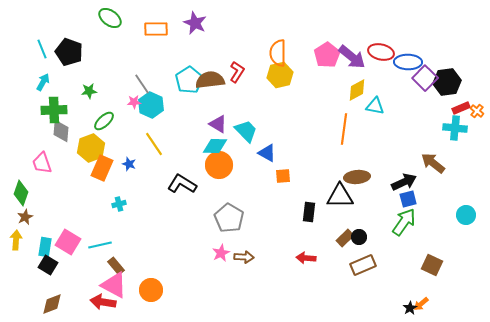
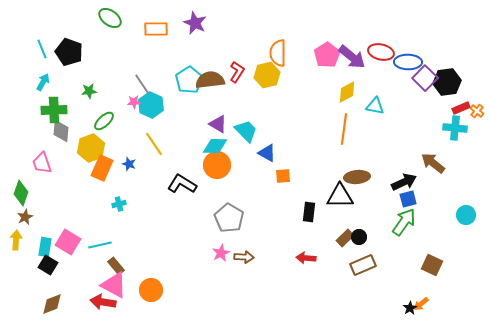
yellow hexagon at (280, 75): moved 13 px left
yellow diamond at (357, 90): moved 10 px left, 2 px down
orange circle at (219, 165): moved 2 px left
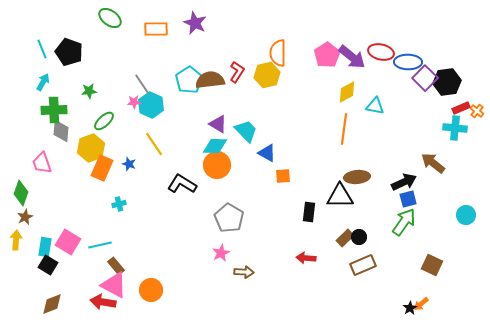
brown arrow at (244, 257): moved 15 px down
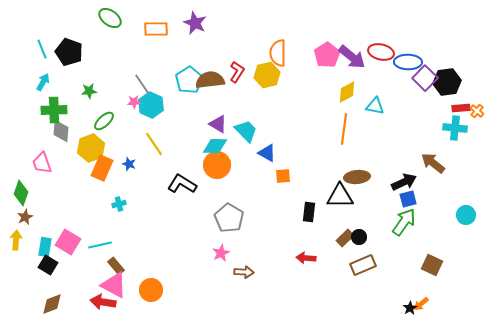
red rectangle at (461, 108): rotated 18 degrees clockwise
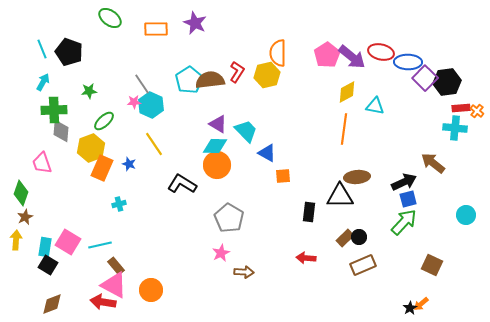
green arrow at (404, 222): rotated 8 degrees clockwise
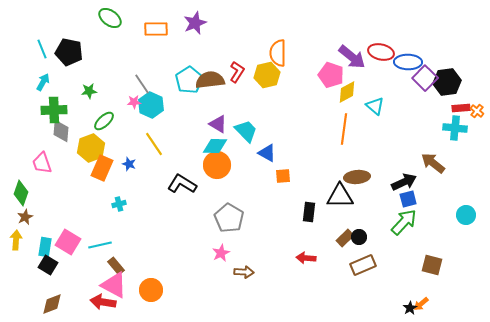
purple star at (195, 23): rotated 25 degrees clockwise
black pentagon at (69, 52): rotated 8 degrees counterclockwise
pink pentagon at (327, 55): moved 4 px right, 20 px down; rotated 20 degrees counterclockwise
cyan triangle at (375, 106): rotated 30 degrees clockwise
brown square at (432, 265): rotated 10 degrees counterclockwise
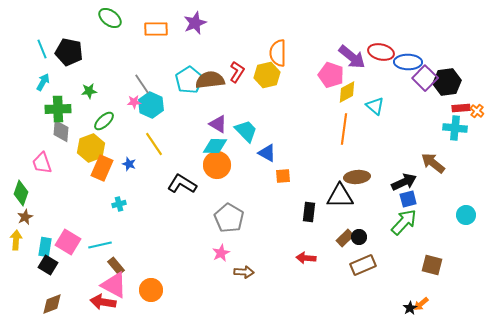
green cross at (54, 110): moved 4 px right, 1 px up
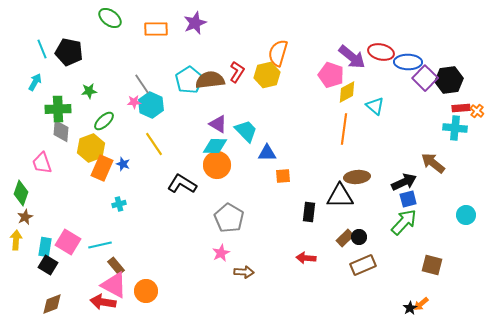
orange semicircle at (278, 53): rotated 16 degrees clockwise
cyan arrow at (43, 82): moved 8 px left
black hexagon at (447, 82): moved 2 px right, 2 px up
blue triangle at (267, 153): rotated 30 degrees counterclockwise
blue star at (129, 164): moved 6 px left
orange circle at (151, 290): moved 5 px left, 1 px down
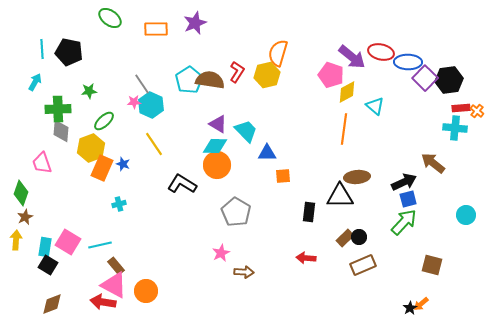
cyan line at (42, 49): rotated 18 degrees clockwise
brown semicircle at (210, 80): rotated 16 degrees clockwise
gray pentagon at (229, 218): moved 7 px right, 6 px up
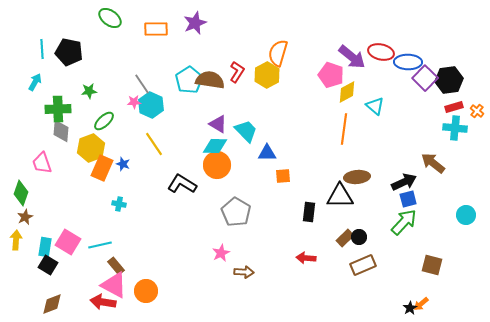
yellow hexagon at (267, 75): rotated 15 degrees counterclockwise
red rectangle at (461, 108): moved 7 px left, 1 px up; rotated 12 degrees counterclockwise
cyan cross at (119, 204): rotated 24 degrees clockwise
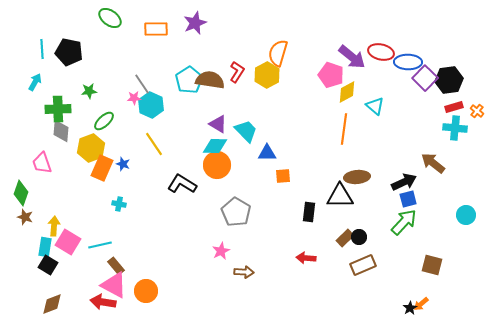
pink star at (134, 102): moved 4 px up
brown star at (25, 217): rotated 28 degrees counterclockwise
yellow arrow at (16, 240): moved 38 px right, 14 px up
pink star at (221, 253): moved 2 px up
